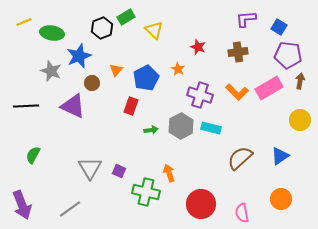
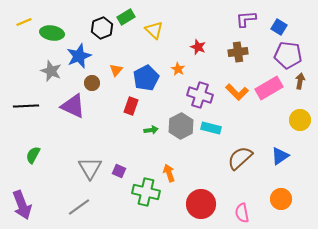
gray line: moved 9 px right, 2 px up
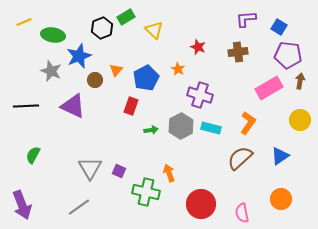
green ellipse: moved 1 px right, 2 px down
brown circle: moved 3 px right, 3 px up
orange L-shape: moved 11 px right, 31 px down; rotated 100 degrees counterclockwise
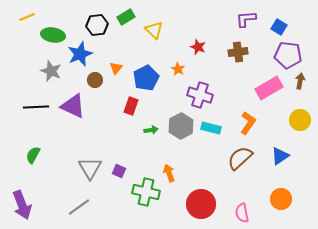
yellow line: moved 3 px right, 5 px up
black hexagon: moved 5 px left, 3 px up; rotated 15 degrees clockwise
blue star: moved 1 px right, 2 px up
orange triangle: moved 2 px up
black line: moved 10 px right, 1 px down
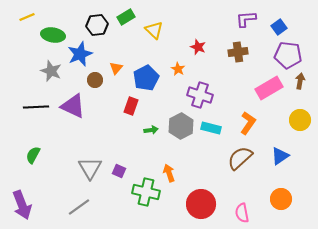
blue square: rotated 21 degrees clockwise
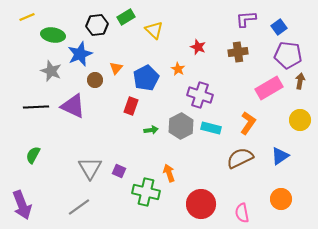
brown semicircle: rotated 16 degrees clockwise
